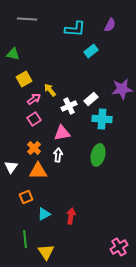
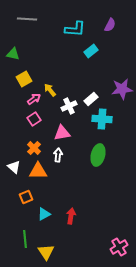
white triangle: moved 3 px right; rotated 24 degrees counterclockwise
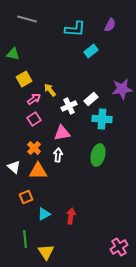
gray line: rotated 12 degrees clockwise
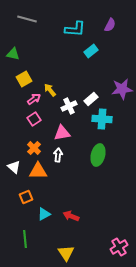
red arrow: rotated 77 degrees counterclockwise
yellow triangle: moved 20 px right, 1 px down
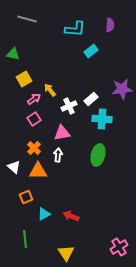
purple semicircle: rotated 24 degrees counterclockwise
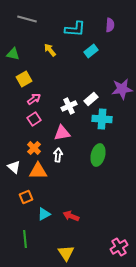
yellow arrow: moved 40 px up
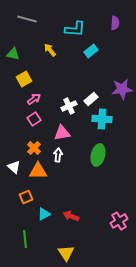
purple semicircle: moved 5 px right, 2 px up
pink cross: moved 26 px up
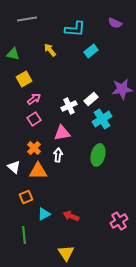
gray line: rotated 24 degrees counterclockwise
purple semicircle: rotated 112 degrees clockwise
cyan cross: rotated 36 degrees counterclockwise
green line: moved 1 px left, 4 px up
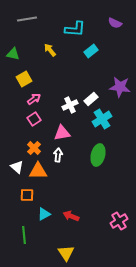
purple star: moved 2 px left, 2 px up; rotated 15 degrees clockwise
white cross: moved 1 px right, 1 px up
white triangle: moved 3 px right
orange square: moved 1 px right, 2 px up; rotated 24 degrees clockwise
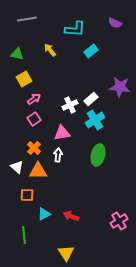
green triangle: moved 4 px right
cyan cross: moved 7 px left, 1 px down
